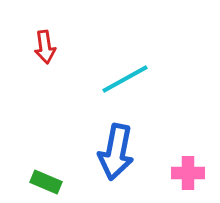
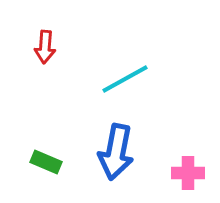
red arrow: rotated 12 degrees clockwise
green rectangle: moved 20 px up
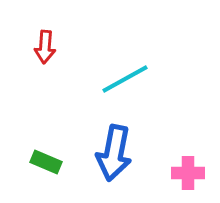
blue arrow: moved 2 px left, 1 px down
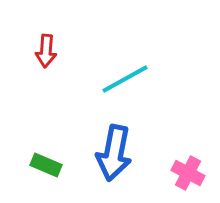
red arrow: moved 1 px right, 4 px down
green rectangle: moved 3 px down
pink cross: rotated 28 degrees clockwise
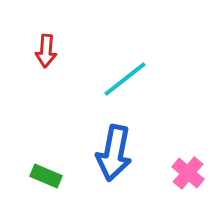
cyan line: rotated 9 degrees counterclockwise
green rectangle: moved 11 px down
pink cross: rotated 12 degrees clockwise
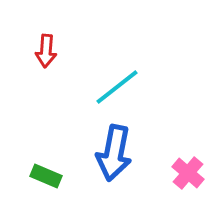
cyan line: moved 8 px left, 8 px down
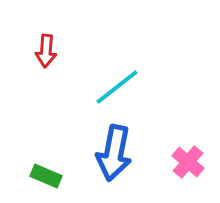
pink cross: moved 11 px up
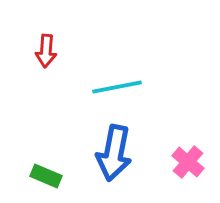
cyan line: rotated 27 degrees clockwise
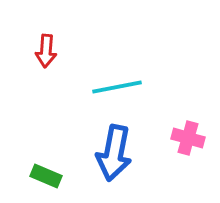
pink cross: moved 24 px up; rotated 24 degrees counterclockwise
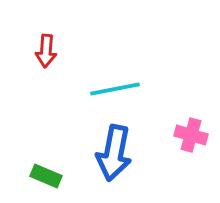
cyan line: moved 2 px left, 2 px down
pink cross: moved 3 px right, 3 px up
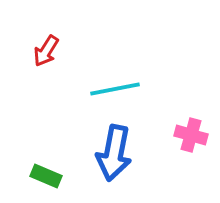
red arrow: rotated 28 degrees clockwise
